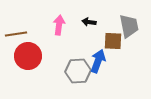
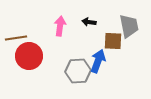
pink arrow: moved 1 px right, 1 px down
brown line: moved 4 px down
red circle: moved 1 px right
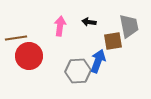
brown square: rotated 12 degrees counterclockwise
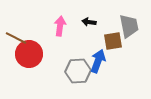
brown line: rotated 35 degrees clockwise
red circle: moved 2 px up
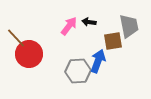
pink arrow: moved 9 px right; rotated 30 degrees clockwise
brown line: rotated 20 degrees clockwise
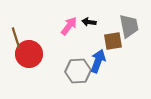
brown line: rotated 25 degrees clockwise
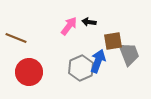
gray trapezoid: moved 28 px down; rotated 10 degrees counterclockwise
brown line: rotated 50 degrees counterclockwise
red circle: moved 18 px down
gray hexagon: moved 3 px right, 3 px up; rotated 20 degrees counterclockwise
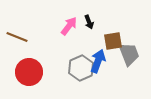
black arrow: rotated 120 degrees counterclockwise
brown line: moved 1 px right, 1 px up
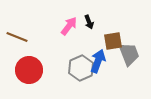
red circle: moved 2 px up
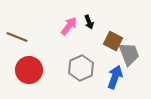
brown square: rotated 36 degrees clockwise
blue arrow: moved 17 px right, 16 px down
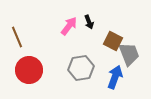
brown line: rotated 45 degrees clockwise
gray hexagon: rotated 15 degrees clockwise
